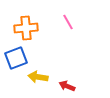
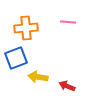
pink line: rotated 56 degrees counterclockwise
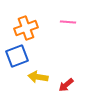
orange cross: rotated 15 degrees counterclockwise
blue square: moved 1 px right, 2 px up
red arrow: moved 1 px left, 1 px up; rotated 63 degrees counterclockwise
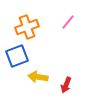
pink line: rotated 56 degrees counterclockwise
orange cross: moved 1 px right, 1 px up
red arrow: rotated 28 degrees counterclockwise
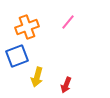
yellow arrow: moved 1 px left; rotated 84 degrees counterclockwise
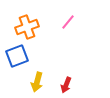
yellow arrow: moved 5 px down
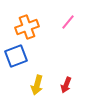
blue square: moved 1 px left
yellow arrow: moved 3 px down
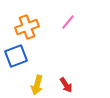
red arrow: rotated 56 degrees counterclockwise
